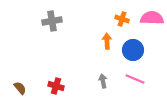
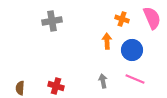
pink semicircle: rotated 65 degrees clockwise
blue circle: moved 1 px left
brown semicircle: rotated 136 degrees counterclockwise
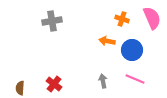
orange arrow: rotated 77 degrees counterclockwise
red cross: moved 2 px left, 2 px up; rotated 21 degrees clockwise
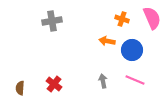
pink line: moved 1 px down
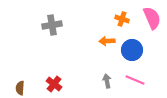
gray cross: moved 4 px down
orange arrow: rotated 14 degrees counterclockwise
gray arrow: moved 4 px right
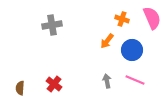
orange arrow: rotated 49 degrees counterclockwise
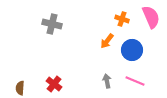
pink semicircle: moved 1 px left, 1 px up
gray cross: moved 1 px up; rotated 24 degrees clockwise
pink line: moved 1 px down
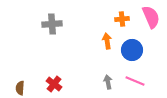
orange cross: rotated 24 degrees counterclockwise
gray cross: rotated 18 degrees counterclockwise
orange arrow: rotated 133 degrees clockwise
gray arrow: moved 1 px right, 1 px down
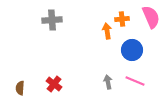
gray cross: moved 4 px up
orange arrow: moved 10 px up
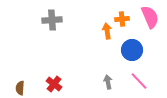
pink semicircle: moved 1 px left
pink line: moved 4 px right; rotated 24 degrees clockwise
